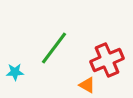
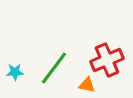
green line: moved 20 px down
orange triangle: rotated 18 degrees counterclockwise
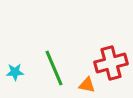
red cross: moved 4 px right, 3 px down; rotated 8 degrees clockwise
green line: rotated 60 degrees counterclockwise
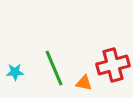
red cross: moved 2 px right, 2 px down
orange triangle: moved 3 px left, 2 px up
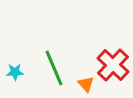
red cross: rotated 32 degrees counterclockwise
orange triangle: moved 2 px right, 1 px down; rotated 36 degrees clockwise
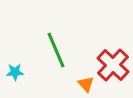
green line: moved 2 px right, 18 px up
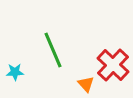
green line: moved 3 px left
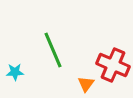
red cross: rotated 20 degrees counterclockwise
orange triangle: rotated 18 degrees clockwise
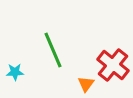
red cross: rotated 16 degrees clockwise
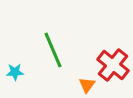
orange triangle: moved 1 px right, 1 px down
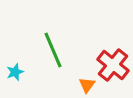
cyan star: rotated 18 degrees counterclockwise
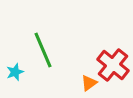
green line: moved 10 px left
orange triangle: moved 2 px right, 2 px up; rotated 18 degrees clockwise
